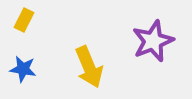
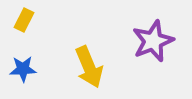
blue star: rotated 12 degrees counterclockwise
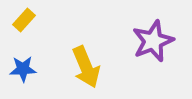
yellow rectangle: rotated 15 degrees clockwise
yellow arrow: moved 3 px left
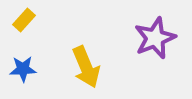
purple star: moved 2 px right, 3 px up
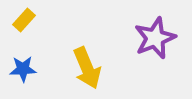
yellow arrow: moved 1 px right, 1 px down
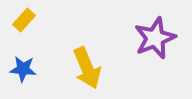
blue star: rotated 8 degrees clockwise
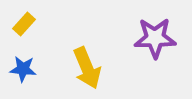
yellow rectangle: moved 4 px down
purple star: rotated 21 degrees clockwise
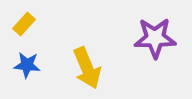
blue star: moved 4 px right, 4 px up
